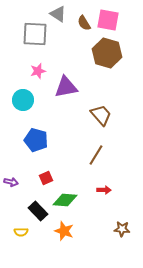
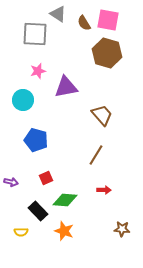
brown trapezoid: moved 1 px right
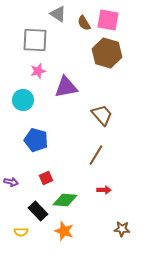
gray square: moved 6 px down
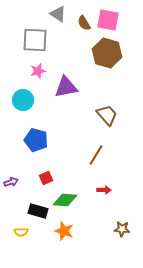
brown trapezoid: moved 5 px right
purple arrow: rotated 32 degrees counterclockwise
black rectangle: rotated 30 degrees counterclockwise
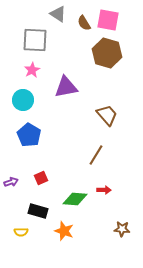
pink star: moved 6 px left, 1 px up; rotated 14 degrees counterclockwise
blue pentagon: moved 7 px left, 5 px up; rotated 15 degrees clockwise
red square: moved 5 px left
green diamond: moved 10 px right, 1 px up
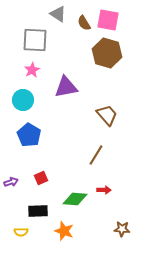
black rectangle: rotated 18 degrees counterclockwise
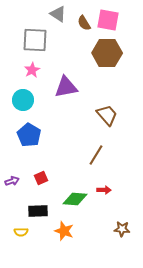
brown hexagon: rotated 16 degrees counterclockwise
purple arrow: moved 1 px right, 1 px up
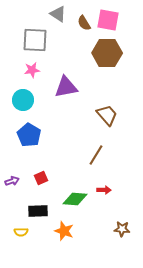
pink star: rotated 21 degrees clockwise
